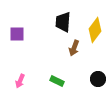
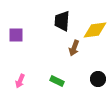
black trapezoid: moved 1 px left, 1 px up
yellow diamond: rotated 45 degrees clockwise
purple square: moved 1 px left, 1 px down
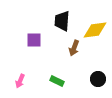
purple square: moved 18 px right, 5 px down
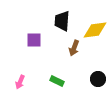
pink arrow: moved 1 px down
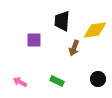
pink arrow: rotated 96 degrees clockwise
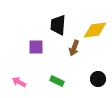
black trapezoid: moved 4 px left, 4 px down
purple square: moved 2 px right, 7 px down
pink arrow: moved 1 px left
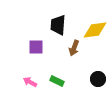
pink arrow: moved 11 px right
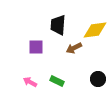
brown arrow: rotated 42 degrees clockwise
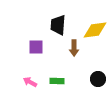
brown arrow: rotated 63 degrees counterclockwise
green rectangle: rotated 24 degrees counterclockwise
